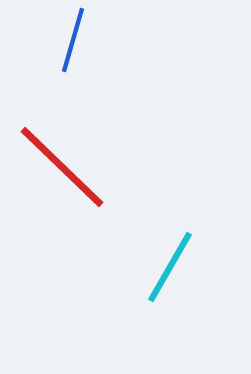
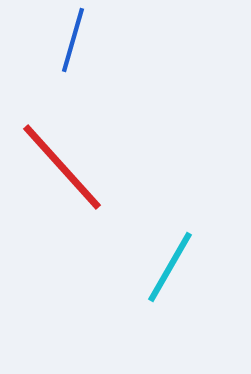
red line: rotated 4 degrees clockwise
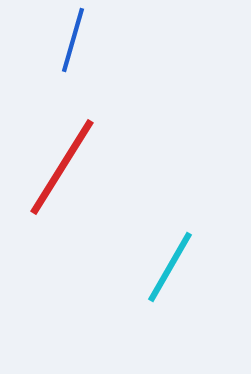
red line: rotated 74 degrees clockwise
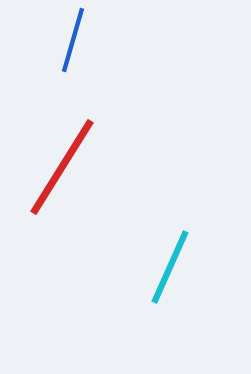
cyan line: rotated 6 degrees counterclockwise
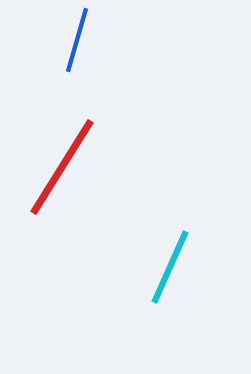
blue line: moved 4 px right
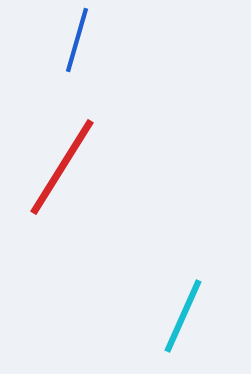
cyan line: moved 13 px right, 49 px down
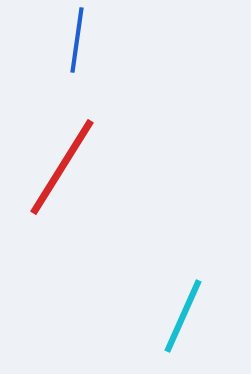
blue line: rotated 8 degrees counterclockwise
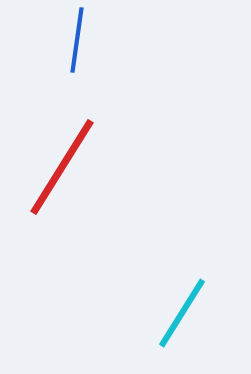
cyan line: moved 1 px left, 3 px up; rotated 8 degrees clockwise
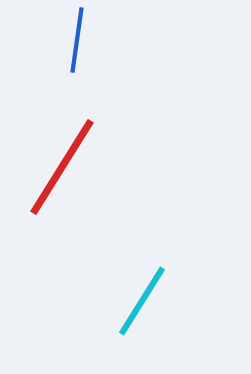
cyan line: moved 40 px left, 12 px up
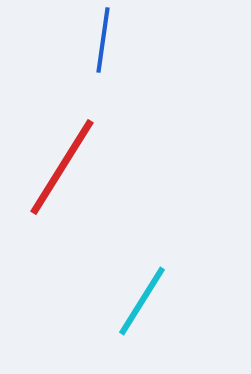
blue line: moved 26 px right
